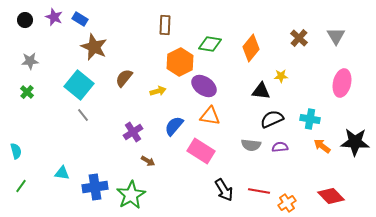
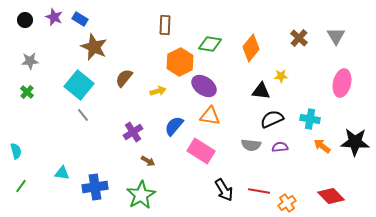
green star: moved 10 px right
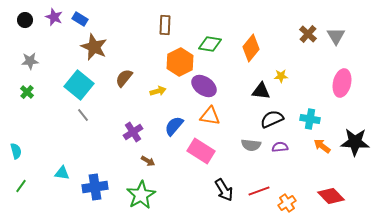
brown cross: moved 9 px right, 4 px up
red line: rotated 30 degrees counterclockwise
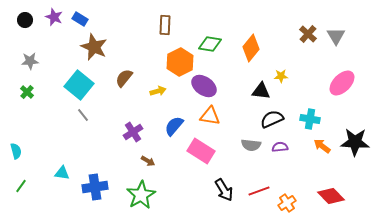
pink ellipse: rotated 32 degrees clockwise
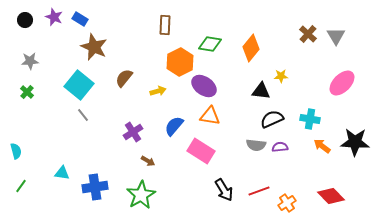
gray semicircle: moved 5 px right
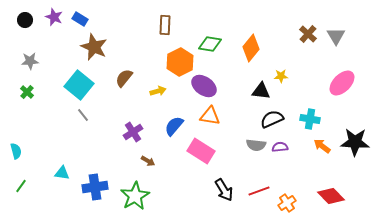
green star: moved 6 px left, 1 px down
